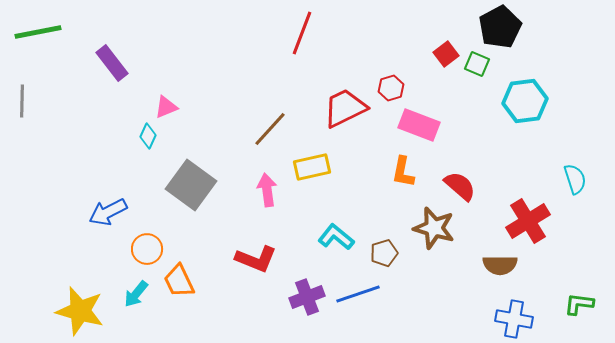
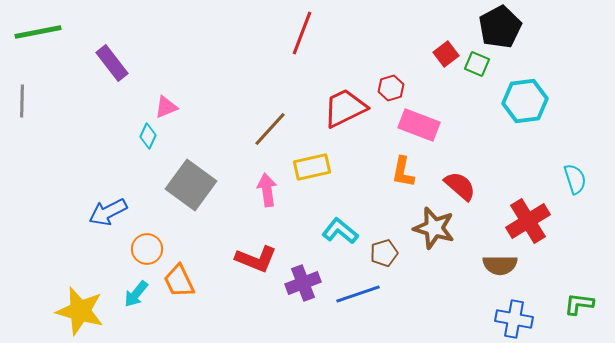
cyan L-shape: moved 4 px right, 6 px up
purple cross: moved 4 px left, 14 px up
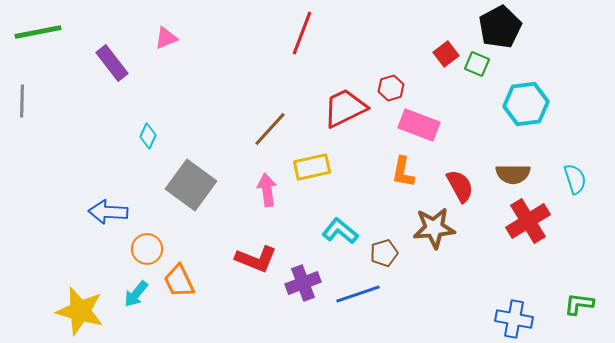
cyan hexagon: moved 1 px right, 3 px down
pink triangle: moved 69 px up
red semicircle: rotated 20 degrees clockwise
blue arrow: rotated 30 degrees clockwise
brown star: rotated 21 degrees counterclockwise
brown semicircle: moved 13 px right, 91 px up
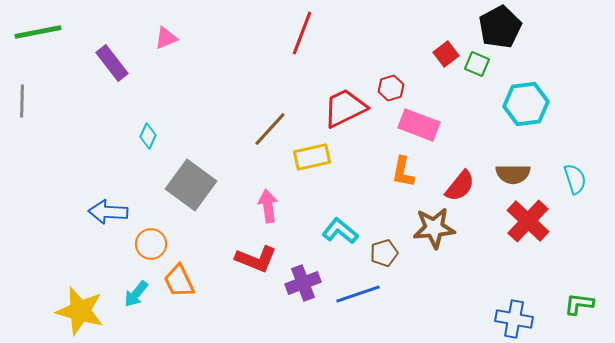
yellow rectangle: moved 10 px up
red semicircle: rotated 68 degrees clockwise
pink arrow: moved 1 px right, 16 px down
red cross: rotated 15 degrees counterclockwise
orange circle: moved 4 px right, 5 px up
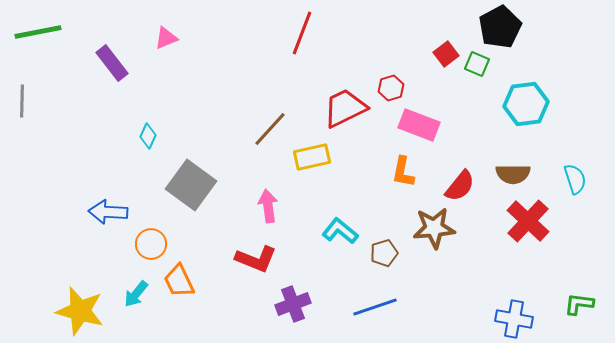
purple cross: moved 10 px left, 21 px down
blue line: moved 17 px right, 13 px down
